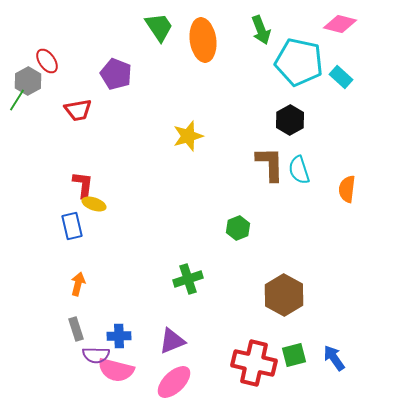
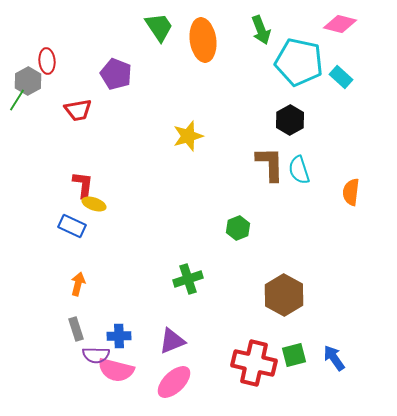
red ellipse: rotated 30 degrees clockwise
orange semicircle: moved 4 px right, 3 px down
blue rectangle: rotated 52 degrees counterclockwise
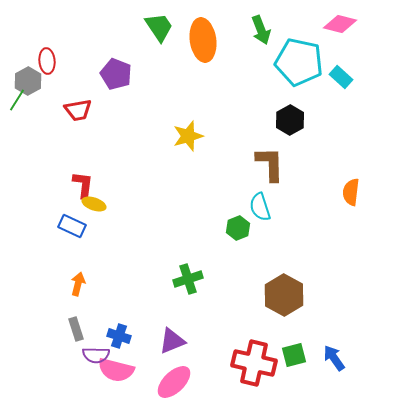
cyan semicircle: moved 39 px left, 37 px down
blue cross: rotated 20 degrees clockwise
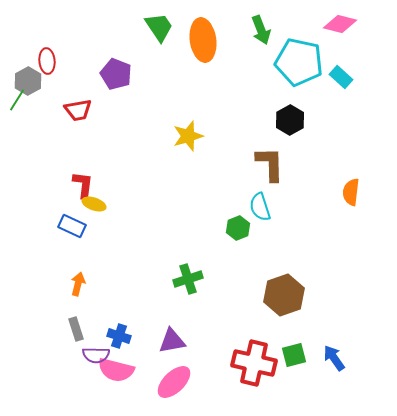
brown hexagon: rotated 12 degrees clockwise
purple triangle: rotated 12 degrees clockwise
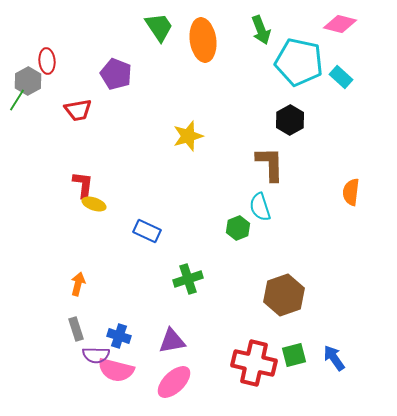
blue rectangle: moved 75 px right, 5 px down
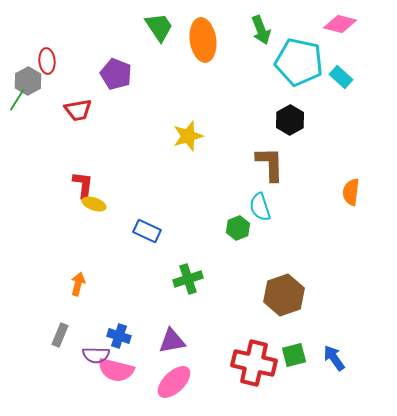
gray rectangle: moved 16 px left, 6 px down; rotated 40 degrees clockwise
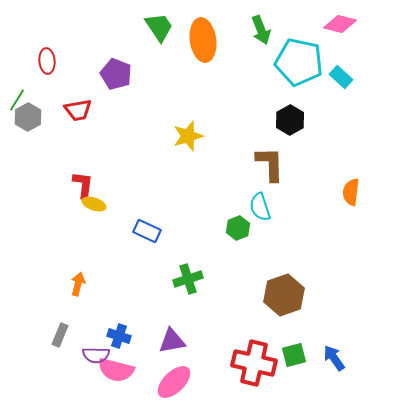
gray hexagon: moved 36 px down
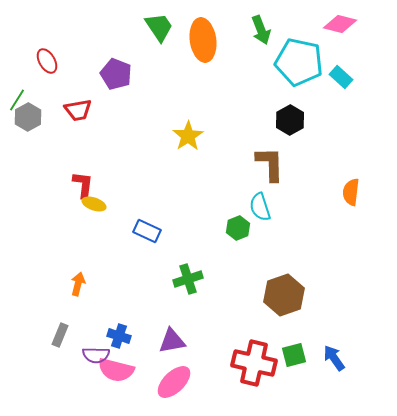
red ellipse: rotated 25 degrees counterclockwise
yellow star: rotated 16 degrees counterclockwise
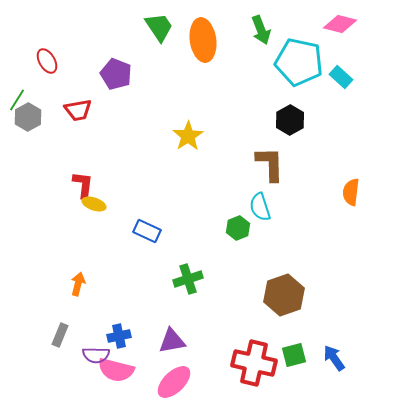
blue cross: rotated 30 degrees counterclockwise
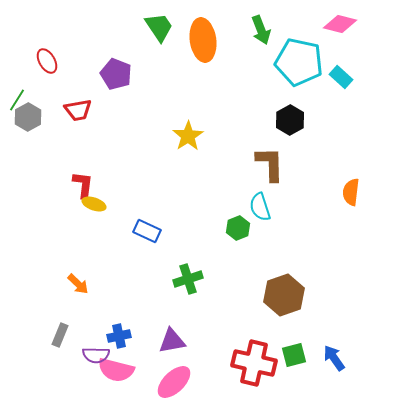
orange arrow: rotated 120 degrees clockwise
